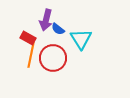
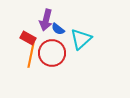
cyan triangle: rotated 20 degrees clockwise
red circle: moved 1 px left, 5 px up
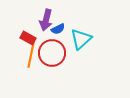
blue semicircle: rotated 64 degrees counterclockwise
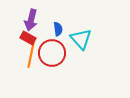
purple arrow: moved 15 px left
blue semicircle: rotated 72 degrees counterclockwise
cyan triangle: rotated 30 degrees counterclockwise
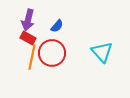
purple arrow: moved 3 px left
blue semicircle: moved 1 px left, 3 px up; rotated 48 degrees clockwise
cyan triangle: moved 21 px right, 13 px down
orange line: moved 1 px right, 2 px down
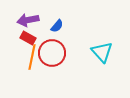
purple arrow: rotated 65 degrees clockwise
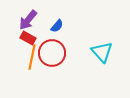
purple arrow: rotated 40 degrees counterclockwise
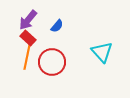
red rectangle: rotated 14 degrees clockwise
red circle: moved 9 px down
orange line: moved 5 px left
